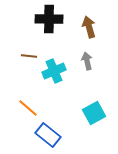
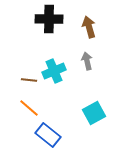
brown line: moved 24 px down
orange line: moved 1 px right
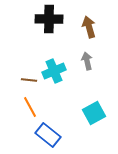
orange line: moved 1 px right, 1 px up; rotated 20 degrees clockwise
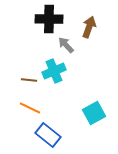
brown arrow: rotated 35 degrees clockwise
gray arrow: moved 21 px left, 16 px up; rotated 30 degrees counterclockwise
orange line: moved 1 px down; rotated 35 degrees counterclockwise
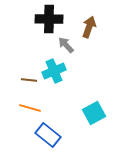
orange line: rotated 10 degrees counterclockwise
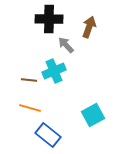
cyan square: moved 1 px left, 2 px down
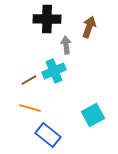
black cross: moved 2 px left
gray arrow: rotated 36 degrees clockwise
brown line: rotated 35 degrees counterclockwise
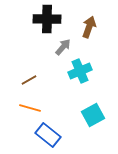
gray arrow: moved 3 px left, 2 px down; rotated 48 degrees clockwise
cyan cross: moved 26 px right
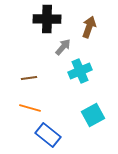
brown line: moved 2 px up; rotated 21 degrees clockwise
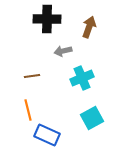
gray arrow: moved 4 px down; rotated 144 degrees counterclockwise
cyan cross: moved 2 px right, 7 px down
brown line: moved 3 px right, 2 px up
orange line: moved 2 px left, 2 px down; rotated 60 degrees clockwise
cyan square: moved 1 px left, 3 px down
blue rectangle: moved 1 px left; rotated 15 degrees counterclockwise
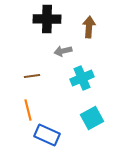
brown arrow: rotated 15 degrees counterclockwise
